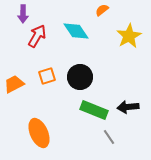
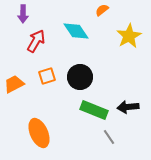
red arrow: moved 1 px left, 5 px down
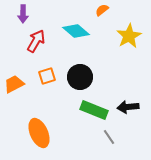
cyan diamond: rotated 16 degrees counterclockwise
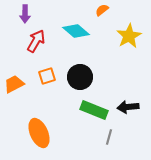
purple arrow: moved 2 px right
gray line: rotated 49 degrees clockwise
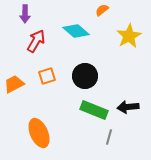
black circle: moved 5 px right, 1 px up
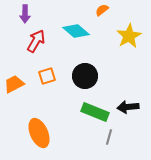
green rectangle: moved 1 px right, 2 px down
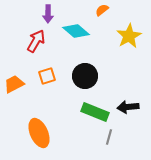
purple arrow: moved 23 px right
